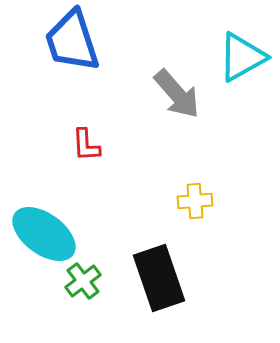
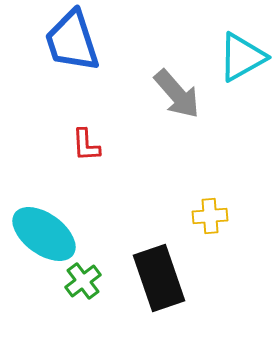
yellow cross: moved 15 px right, 15 px down
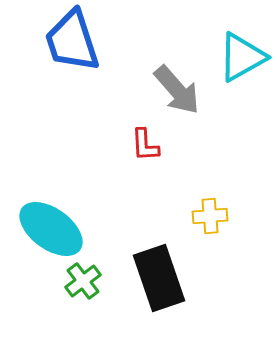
gray arrow: moved 4 px up
red L-shape: moved 59 px right
cyan ellipse: moved 7 px right, 5 px up
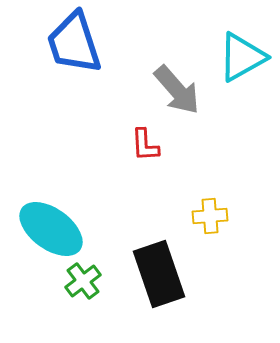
blue trapezoid: moved 2 px right, 2 px down
black rectangle: moved 4 px up
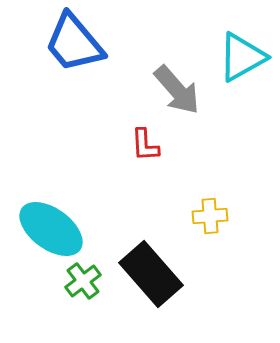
blue trapezoid: rotated 22 degrees counterclockwise
black rectangle: moved 8 px left; rotated 22 degrees counterclockwise
